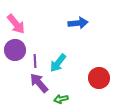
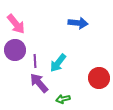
blue arrow: rotated 12 degrees clockwise
green arrow: moved 2 px right
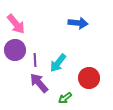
purple line: moved 1 px up
red circle: moved 10 px left
green arrow: moved 2 px right, 1 px up; rotated 24 degrees counterclockwise
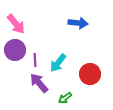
red circle: moved 1 px right, 4 px up
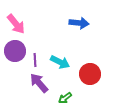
blue arrow: moved 1 px right
purple circle: moved 1 px down
cyan arrow: moved 2 px right, 1 px up; rotated 102 degrees counterclockwise
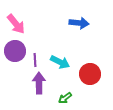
purple arrow: rotated 40 degrees clockwise
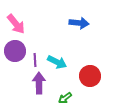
cyan arrow: moved 3 px left
red circle: moved 2 px down
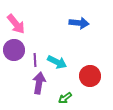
purple circle: moved 1 px left, 1 px up
purple arrow: rotated 10 degrees clockwise
